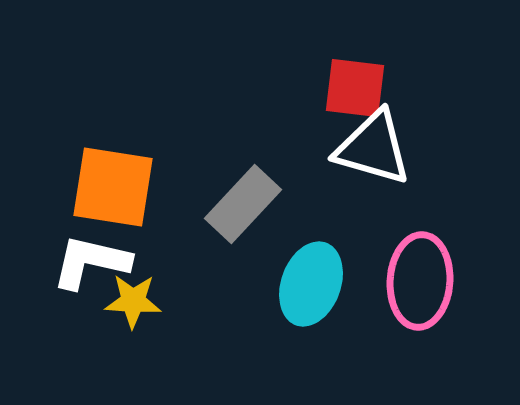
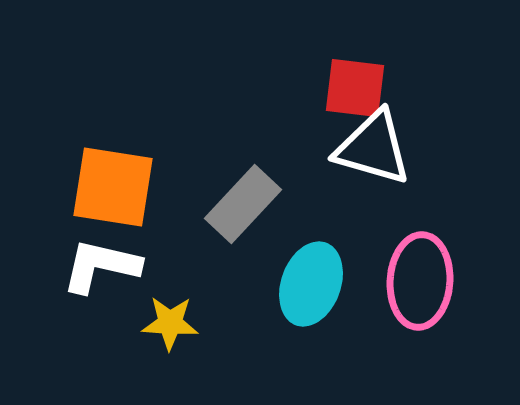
white L-shape: moved 10 px right, 4 px down
yellow star: moved 37 px right, 22 px down
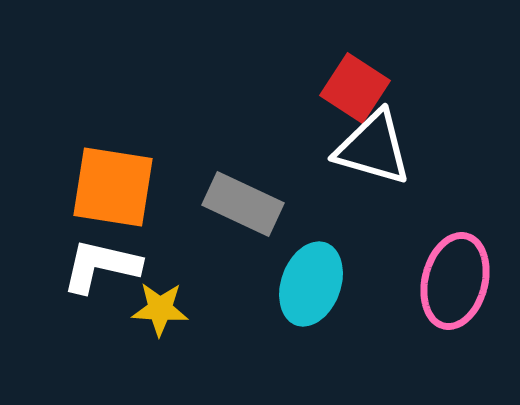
red square: rotated 26 degrees clockwise
gray rectangle: rotated 72 degrees clockwise
pink ellipse: moved 35 px right; rotated 10 degrees clockwise
yellow star: moved 10 px left, 14 px up
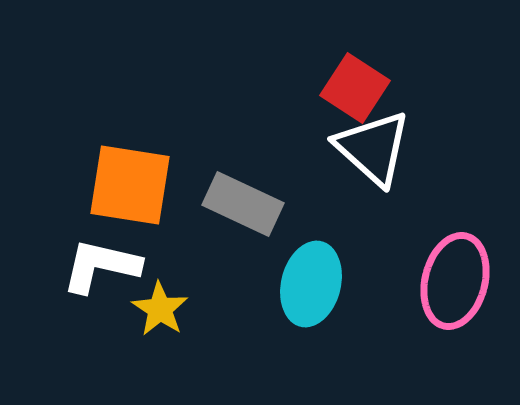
white triangle: rotated 26 degrees clockwise
orange square: moved 17 px right, 2 px up
cyan ellipse: rotated 6 degrees counterclockwise
yellow star: rotated 30 degrees clockwise
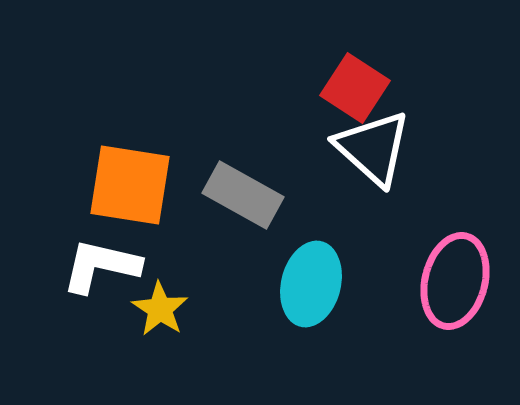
gray rectangle: moved 9 px up; rotated 4 degrees clockwise
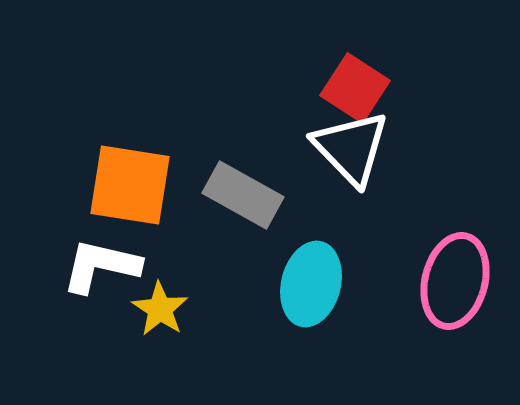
white triangle: moved 22 px left; rotated 4 degrees clockwise
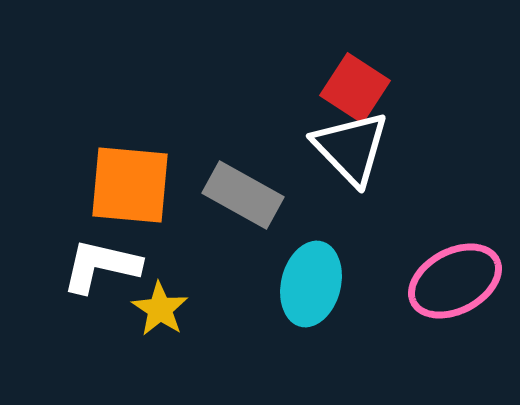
orange square: rotated 4 degrees counterclockwise
pink ellipse: rotated 48 degrees clockwise
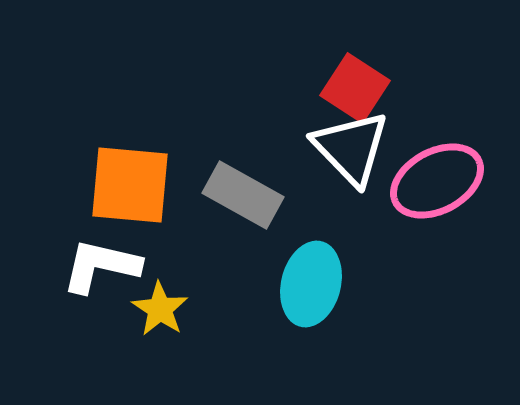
pink ellipse: moved 18 px left, 100 px up
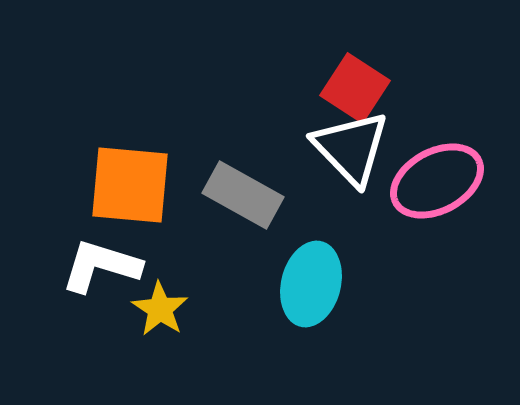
white L-shape: rotated 4 degrees clockwise
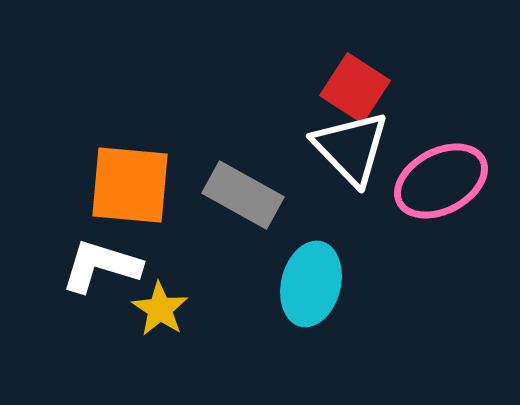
pink ellipse: moved 4 px right
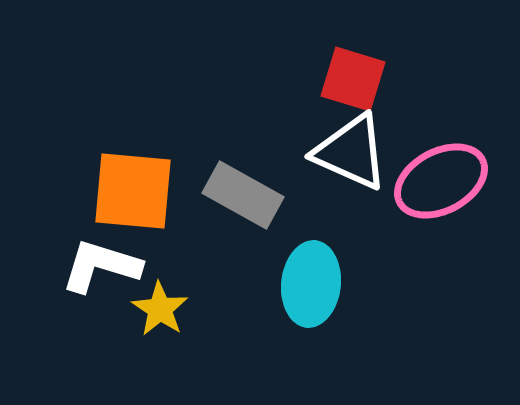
red square: moved 2 px left, 9 px up; rotated 16 degrees counterclockwise
white triangle: moved 4 px down; rotated 22 degrees counterclockwise
orange square: moved 3 px right, 6 px down
cyan ellipse: rotated 8 degrees counterclockwise
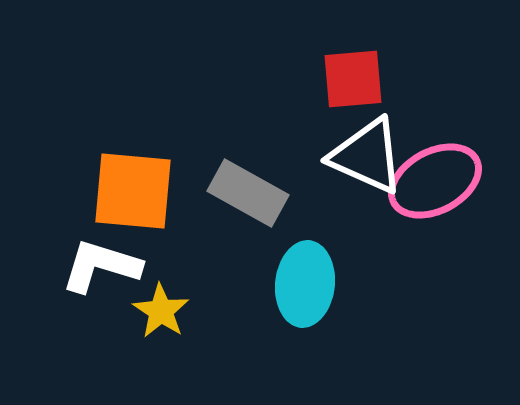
red square: rotated 22 degrees counterclockwise
white triangle: moved 16 px right, 4 px down
pink ellipse: moved 6 px left
gray rectangle: moved 5 px right, 2 px up
cyan ellipse: moved 6 px left
yellow star: moved 1 px right, 2 px down
